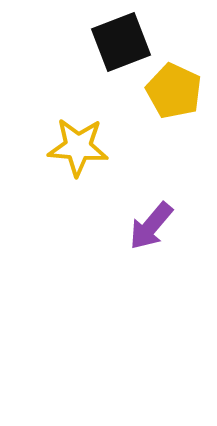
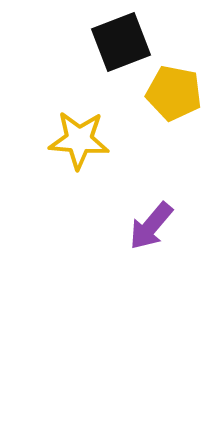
yellow pentagon: moved 2 px down; rotated 14 degrees counterclockwise
yellow star: moved 1 px right, 7 px up
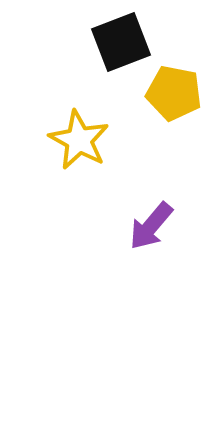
yellow star: rotated 24 degrees clockwise
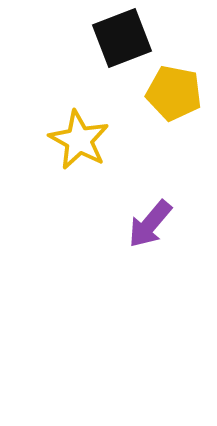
black square: moved 1 px right, 4 px up
purple arrow: moved 1 px left, 2 px up
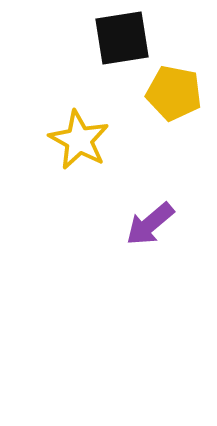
black square: rotated 12 degrees clockwise
purple arrow: rotated 10 degrees clockwise
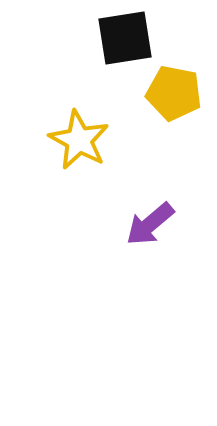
black square: moved 3 px right
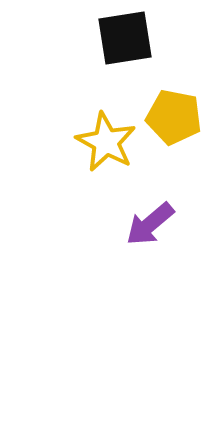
yellow pentagon: moved 24 px down
yellow star: moved 27 px right, 2 px down
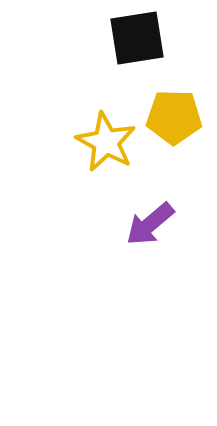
black square: moved 12 px right
yellow pentagon: rotated 10 degrees counterclockwise
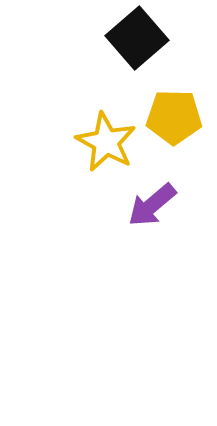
black square: rotated 32 degrees counterclockwise
purple arrow: moved 2 px right, 19 px up
